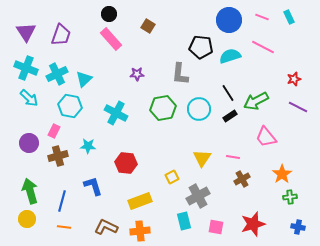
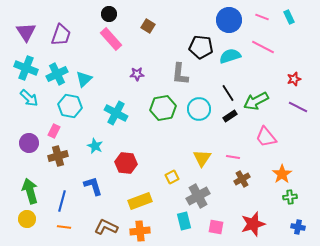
cyan star at (88, 146): moved 7 px right; rotated 21 degrees clockwise
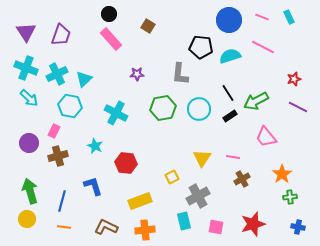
orange cross at (140, 231): moved 5 px right, 1 px up
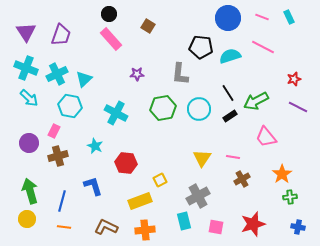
blue circle at (229, 20): moved 1 px left, 2 px up
yellow square at (172, 177): moved 12 px left, 3 px down
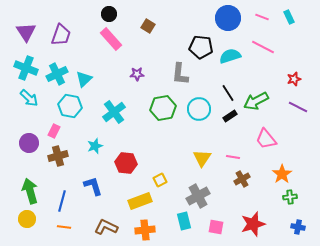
cyan cross at (116, 113): moved 2 px left, 1 px up; rotated 25 degrees clockwise
pink trapezoid at (266, 137): moved 2 px down
cyan star at (95, 146): rotated 28 degrees clockwise
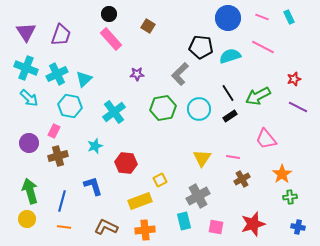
gray L-shape at (180, 74): rotated 40 degrees clockwise
green arrow at (256, 101): moved 2 px right, 5 px up
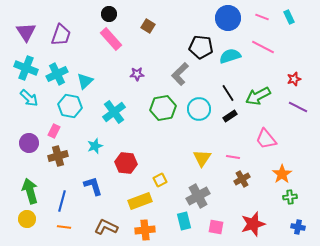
cyan triangle at (84, 79): moved 1 px right, 2 px down
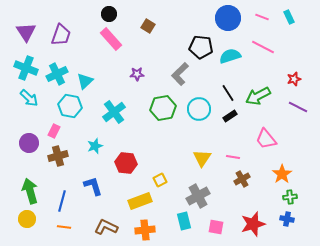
blue cross at (298, 227): moved 11 px left, 8 px up
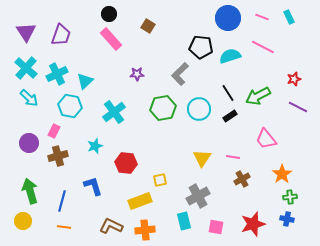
cyan cross at (26, 68): rotated 20 degrees clockwise
yellow square at (160, 180): rotated 16 degrees clockwise
yellow circle at (27, 219): moved 4 px left, 2 px down
brown L-shape at (106, 227): moved 5 px right, 1 px up
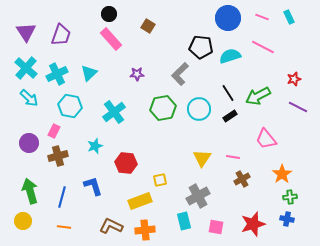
cyan triangle at (85, 81): moved 4 px right, 8 px up
blue line at (62, 201): moved 4 px up
